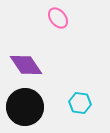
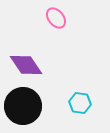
pink ellipse: moved 2 px left
black circle: moved 2 px left, 1 px up
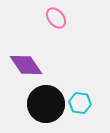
black circle: moved 23 px right, 2 px up
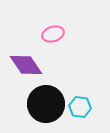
pink ellipse: moved 3 px left, 16 px down; rotated 70 degrees counterclockwise
cyan hexagon: moved 4 px down
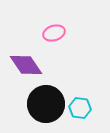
pink ellipse: moved 1 px right, 1 px up
cyan hexagon: moved 1 px down
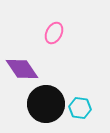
pink ellipse: rotated 45 degrees counterclockwise
purple diamond: moved 4 px left, 4 px down
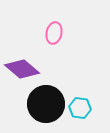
pink ellipse: rotated 15 degrees counterclockwise
purple diamond: rotated 16 degrees counterclockwise
